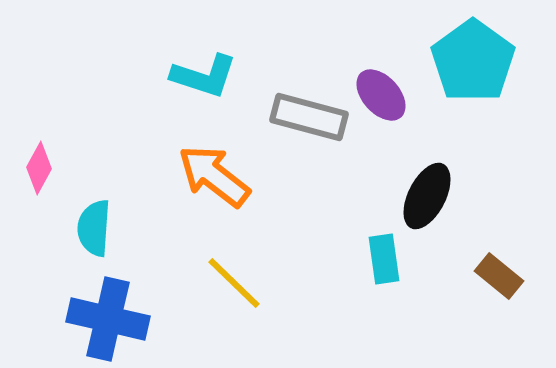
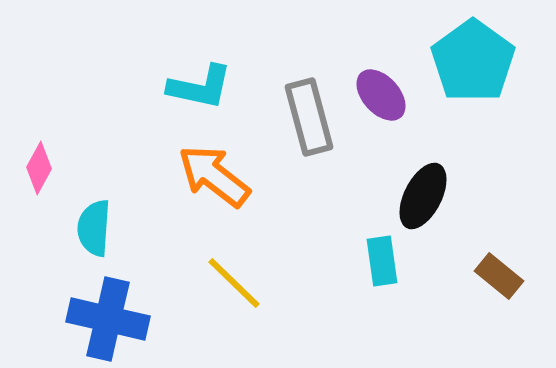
cyan L-shape: moved 4 px left, 11 px down; rotated 6 degrees counterclockwise
gray rectangle: rotated 60 degrees clockwise
black ellipse: moved 4 px left
cyan rectangle: moved 2 px left, 2 px down
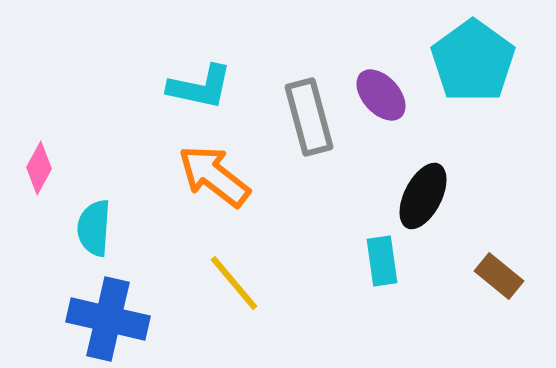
yellow line: rotated 6 degrees clockwise
